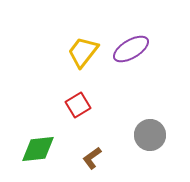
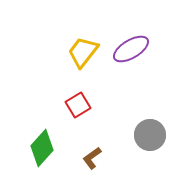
green diamond: moved 4 px right, 1 px up; rotated 42 degrees counterclockwise
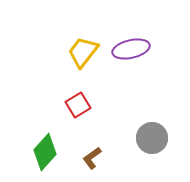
purple ellipse: rotated 18 degrees clockwise
gray circle: moved 2 px right, 3 px down
green diamond: moved 3 px right, 4 px down
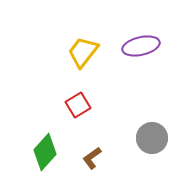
purple ellipse: moved 10 px right, 3 px up
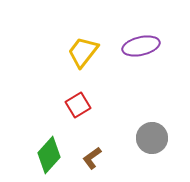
green diamond: moved 4 px right, 3 px down
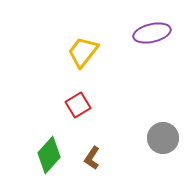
purple ellipse: moved 11 px right, 13 px up
gray circle: moved 11 px right
brown L-shape: rotated 20 degrees counterclockwise
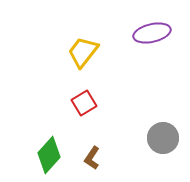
red square: moved 6 px right, 2 px up
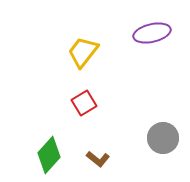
brown L-shape: moved 6 px right, 1 px down; rotated 85 degrees counterclockwise
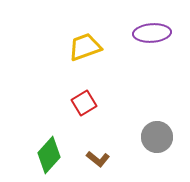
purple ellipse: rotated 9 degrees clockwise
yellow trapezoid: moved 2 px right, 5 px up; rotated 32 degrees clockwise
gray circle: moved 6 px left, 1 px up
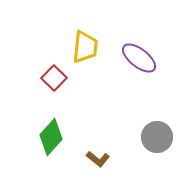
purple ellipse: moved 13 px left, 25 px down; rotated 42 degrees clockwise
yellow trapezoid: rotated 116 degrees clockwise
red square: moved 30 px left, 25 px up; rotated 15 degrees counterclockwise
green diamond: moved 2 px right, 18 px up
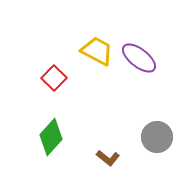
yellow trapezoid: moved 12 px right, 4 px down; rotated 68 degrees counterclockwise
brown L-shape: moved 10 px right, 1 px up
